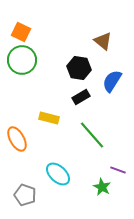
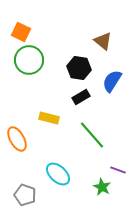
green circle: moved 7 px right
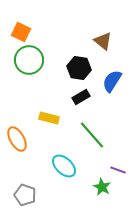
cyan ellipse: moved 6 px right, 8 px up
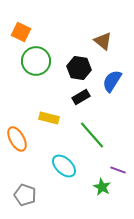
green circle: moved 7 px right, 1 px down
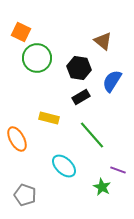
green circle: moved 1 px right, 3 px up
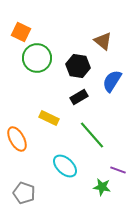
black hexagon: moved 1 px left, 2 px up
black rectangle: moved 2 px left
yellow rectangle: rotated 12 degrees clockwise
cyan ellipse: moved 1 px right
green star: rotated 18 degrees counterclockwise
gray pentagon: moved 1 px left, 2 px up
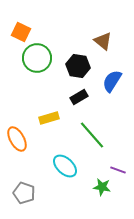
yellow rectangle: rotated 42 degrees counterclockwise
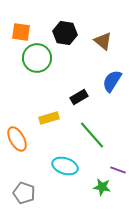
orange square: rotated 18 degrees counterclockwise
black hexagon: moved 13 px left, 33 px up
cyan ellipse: rotated 25 degrees counterclockwise
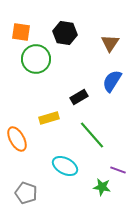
brown triangle: moved 7 px right, 2 px down; rotated 24 degrees clockwise
green circle: moved 1 px left, 1 px down
cyan ellipse: rotated 10 degrees clockwise
gray pentagon: moved 2 px right
